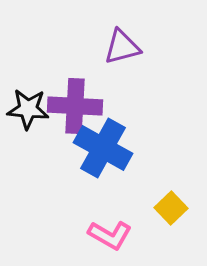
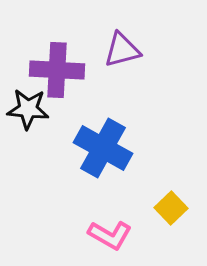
purple triangle: moved 3 px down
purple cross: moved 18 px left, 36 px up
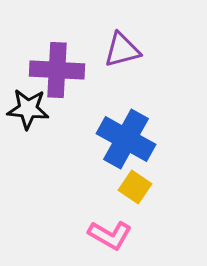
blue cross: moved 23 px right, 9 px up
yellow square: moved 36 px left, 21 px up; rotated 12 degrees counterclockwise
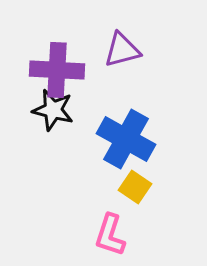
black star: moved 25 px right, 1 px down; rotated 9 degrees clockwise
pink L-shape: rotated 78 degrees clockwise
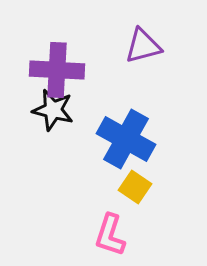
purple triangle: moved 21 px right, 4 px up
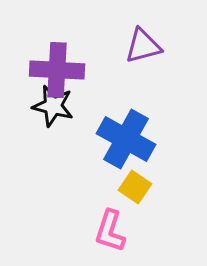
black star: moved 4 px up
pink L-shape: moved 4 px up
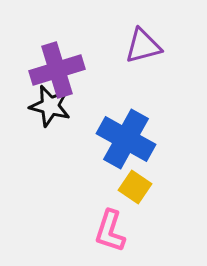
purple cross: rotated 20 degrees counterclockwise
black star: moved 3 px left
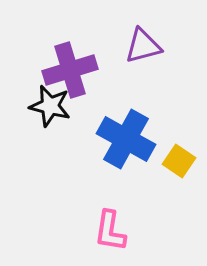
purple cross: moved 13 px right
yellow square: moved 44 px right, 26 px up
pink L-shape: rotated 9 degrees counterclockwise
